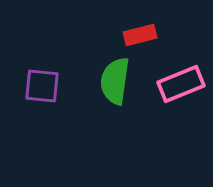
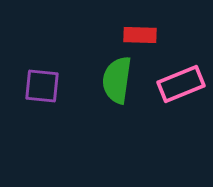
red rectangle: rotated 16 degrees clockwise
green semicircle: moved 2 px right, 1 px up
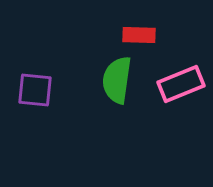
red rectangle: moved 1 px left
purple square: moved 7 px left, 4 px down
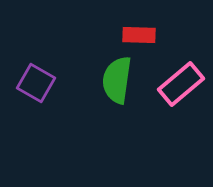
pink rectangle: rotated 18 degrees counterclockwise
purple square: moved 1 px right, 7 px up; rotated 24 degrees clockwise
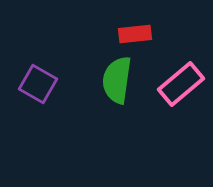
red rectangle: moved 4 px left, 1 px up; rotated 8 degrees counterclockwise
purple square: moved 2 px right, 1 px down
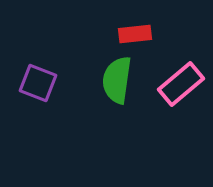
purple square: moved 1 px up; rotated 9 degrees counterclockwise
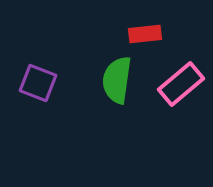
red rectangle: moved 10 px right
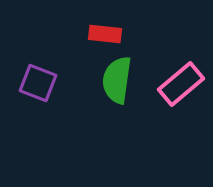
red rectangle: moved 40 px left; rotated 12 degrees clockwise
